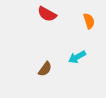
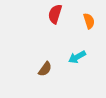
red semicircle: moved 8 px right; rotated 78 degrees clockwise
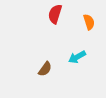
orange semicircle: moved 1 px down
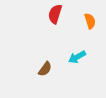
orange semicircle: moved 1 px right, 1 px up
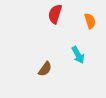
cyan arrow: moved 1 px right, 2 px up; rotated 90 degrees counterclockwise
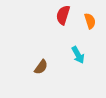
red semicircle: moved 8 px right, 1 px down
brown semicircle: moved 4 px left, 2 px up
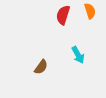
orange semicircle: moved 10 px up
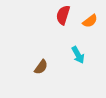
orange semicircle: moved 10 px down; rotated 70 degrees clockwise
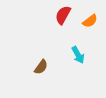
red semicircle: rotated 12 degrees clockwise
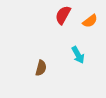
brown semicircle: moved 1 px down; rotated 21 degrees counterclockwise
